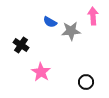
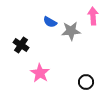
pink star: moved 1 px left, 1 px down
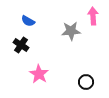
blue semicircle: moved 22 px left, 1 px up
pink star: moved 1 px left, 1 px down
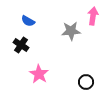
pink arrow: rotated 12 degrees clockwise
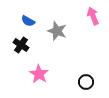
pink arrow: rotated 30 degrees counterclockwise
gray star: moved 14 px left; rotated 24 degrees clockwise
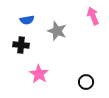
blue semicircle: moved 1 px left, 1 px up; rotated 40 degrees counterclockwise
black cross: rotated 28 degrees counterclockwise
